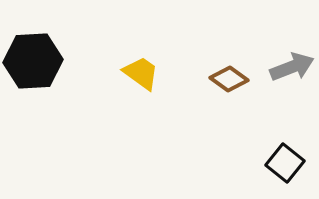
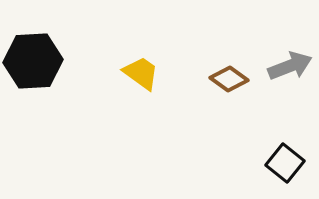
gray arrow: moved 2 px left, 1 px up
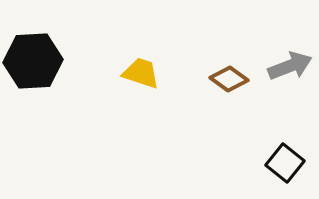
yellow trapezoid: rotated 18 degrees counterclockwise
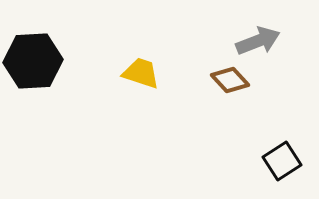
gray arrow: moved 32 px left, 25 px up
brown diamond: moved 1 px right, 1 px down; rotated 12 degrees clockwise
black square: moved 3 px left, 2 px up; rotated 18 degrees clockwise
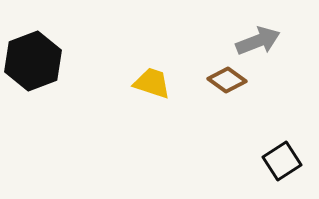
black hexagon: rotated 18 degrees counterclockwise
yellow trapezoid: moved 11 px right, 10 px down
brown diamond: moved 3 px left; rotated 12 degrees counterclockwise
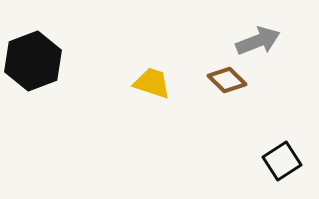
brown diamond: rotated 9 degrees clockwise
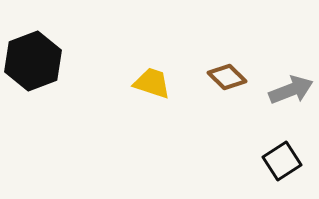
gray arrow: moved 33 px right, 49 px down
brown diamond: moved 3 px up
